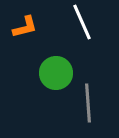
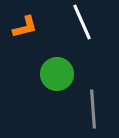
green circle: moved 1 px right, 1 px down
gray line: moved 5 px right, 6 px down
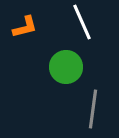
green circle: moved 9 px right, 7 px up
gray line: rotated 12 degrees clockwise
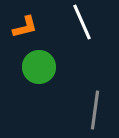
green circle: moved 27 px left
gray line: moved 2 px right, 1 px down
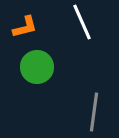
green circle: moved 2 px left
gray line: moved 1 px left, 2 px down
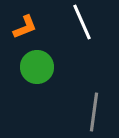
orange L-shape: rotated 8 degrees counterclockwise
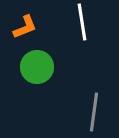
white line: rotated 15 degrees clockwise
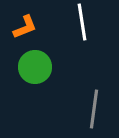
green circle: moved 2 px left
gray line: moved 3 px up
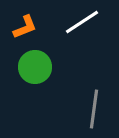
white line: rotated 66 degrees clockwise
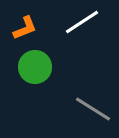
orange L-shape: moved 1 px down
gray line: moved 1 px left; rotated 66 degrees counterclockwise
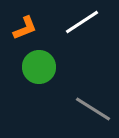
green circle: moved 4 px right
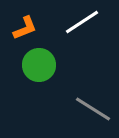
green circle: moved 2 px up
